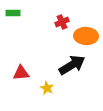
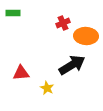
red cross: moved 1 px right, 1 px down
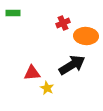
red triangle: moved 11 px right
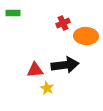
black arrow: moved 7 px left; rotated 24 degrees clockwise
red triangle: moved 3 px right, 3 px up
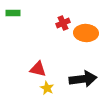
orange ellipse: moved 3 px up
black arrow: moved 18 px right, 14 px down
red triangle: moved 3 px right, 1 px up; rotated 18 degrees clockwise
